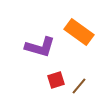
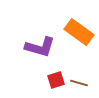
brown line: moved 3 px up; rotated 66 degrees clockwise
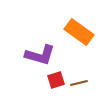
purple L-shape: moved 8 px down
brown line: rotated 30 degrees counterclockwise
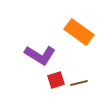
purple L-shape: rotated 16 degrees clockwise
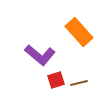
orange rectangle: rotated 12 degrees clockwise
purple L-shape: rotated 8 degrees clockwise
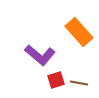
brown line: rotated 24 degrees clockwise
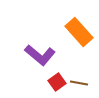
red square: moved 1 px right, 2 px down; rotated 18 degrees counterclockwise
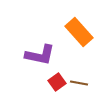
purple L-shape: rotated 28 degrees counterclockwise
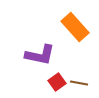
orange rectangle: moved 4 px left, 5 px up
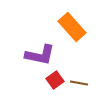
orange rectangle: moved 3 px left
red square: moved 2 px left, 2 px up
